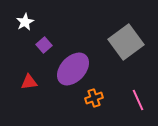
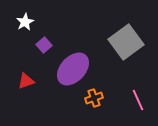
red triangle: moved 3 px left, 1 px up; rotated 12 degrees counterclockwise
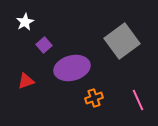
gray square: moved 4 px left, 1 px up
purple ellipse: moved 1 px left, 1 px up; rotated 32 degrees clockwise
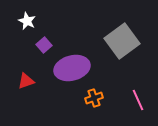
white star: moved 2 px right, 1 px up; rotated 18 degrees counterclockwise
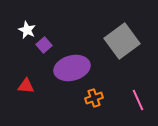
white star: moved 9 px down
red triangle: moved 5 px down; rotated 24 degrees clockwise
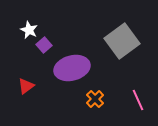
white star: moved 2 px right
red triangle: rotated 42 degrees counterclockwise
orange cross: moved 1 px right, 1 px down; rotated 24 degrees counterclockwise
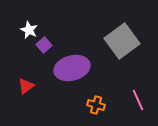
orange cross: moved 1 px right, 6 px down; rotated 30 degrees counterclockwise
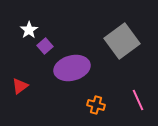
white star: rotated 12 degrees clockwise
purple square: moved 1 px right, 1 px down
red triangle: moved 6 px left
